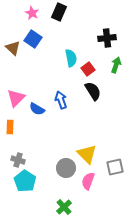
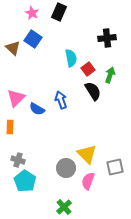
green arrow: moved 6 px left, 10 px down
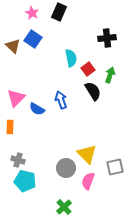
brown triangle: moved 2 px up
cyan pentagon: rotated 20 degrees counterclockwise
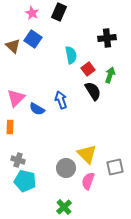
cyan semicircle: moved 3 px up
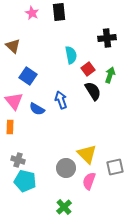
black rectangle: rotated 30 degrees counterclockwise
blue square: moved 5 px left, 37 px down
pink triangle: moved 2 px left, 3 px down; rotated 24 degrees counterclockwise
pink semicircle: moved 1 px right
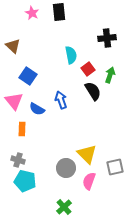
orange rectangle: moved 12 px right, 2 px down
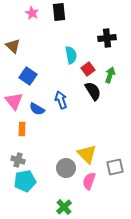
cyan pentagon: rotated 25 degrees counterclockwise
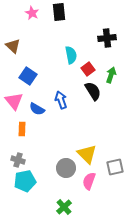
green arrow: moved 1 px right
